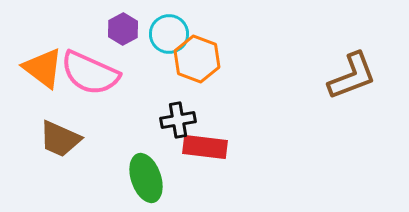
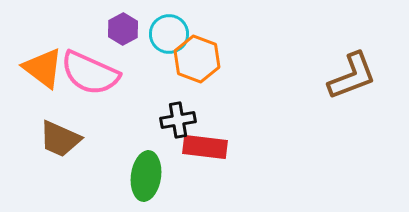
green ellipse: moved 2 px up; rotated 27 degrees clockwise
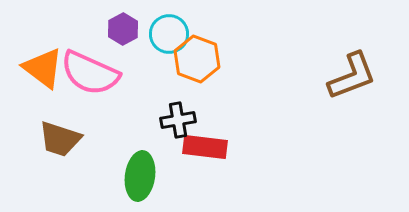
brown trapezoid: rotated 6 degrees counterclockwise
green ellipse: moved 6 px left
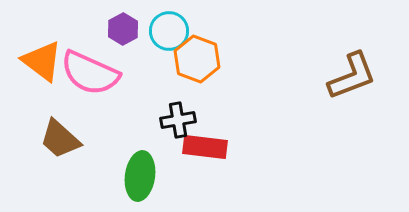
cyan circle: moved 3 px up
orange triangle: moved 1 px left, 7 px up
brown trapezoid: rotated 24 degrees clockwise
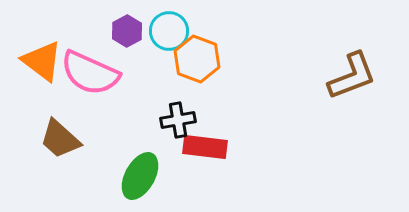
purple hexagon: moved 4 px right, 2 px down
green ellipse: rotated 21 degrees clockwise
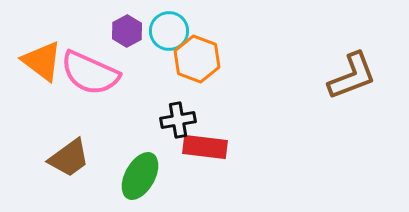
brown trapezoid: moved 9 px right, 19 px down; rotated 78 degrees counterclockwise
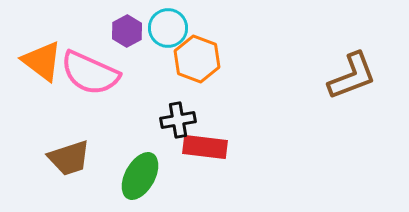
cyan circle: moved 1 px left, 3 px up
brown trapezoid: rotated 18 degrees clockwise
